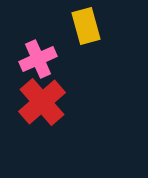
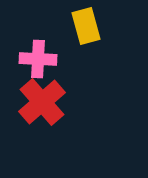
pink cross: rotated 27 degrees clockwise
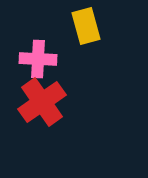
red cross: rotated 6 degrees clockwise
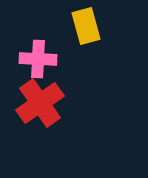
red cross: moved 2 px left, 1 px down
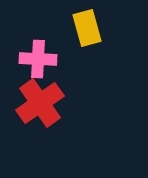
yellow rectangle: moved 1 px right, 2 px down
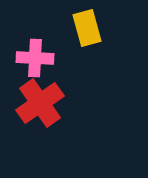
pink cross: moved 3 px left, 1 px up
